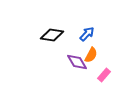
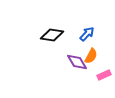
orange semicircle: moved 1 px down
pink rectangle: rotated 24 degrees clockwise
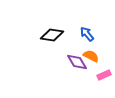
blue arrow: rotated 84 degrees counterclockwise
orange semicircle: rotated 91 degrees counterclockwise
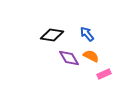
purple diamond: moved 8 px left, 4 px up
pink rectangle: moved 1 px up
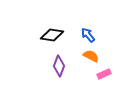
blue arrow: moved 1 px right, 1 px down
purple diamond: moved 10 px left, 8 px down; rotated 50 degrees clockwise
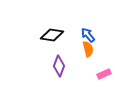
orange semicircle: moved 3 px left, 7 px up; rotated 49 degrees clockwise
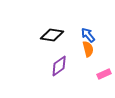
purple diamond: rotated 35 degrees clockwise
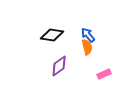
orange semicircle: moved 1 px left, 2 px up
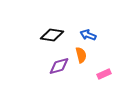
blue arrow: rotated 28 degrees counterclockwise
orange semicircle: moved 6 px left, 8 px down
purple diamond: rotated 20 degrees clockwise
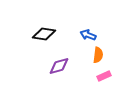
black diamond: moved 8 px left, 1 px up
orange semicircle: moved 17 px right; rotated 21 degrees clockwise
pink rectangle: moved 2 px down
